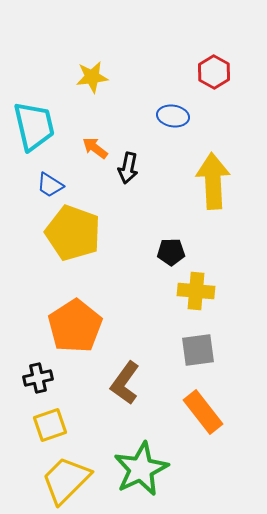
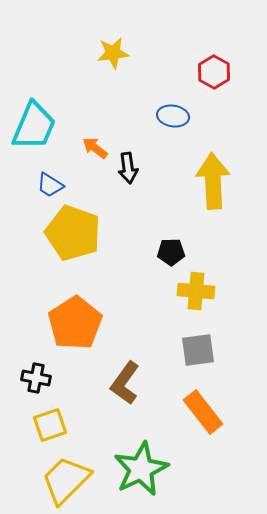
yellow star: moved 21 px right, 24 px up
cyan trapezoid: rotated 36 degrees clockwise
black arrow: rotated 20 degrees counterclockwise
orange pentagon: moved 3 px up
black cross: moved 2 px left; rotated 24 degrees clockwise
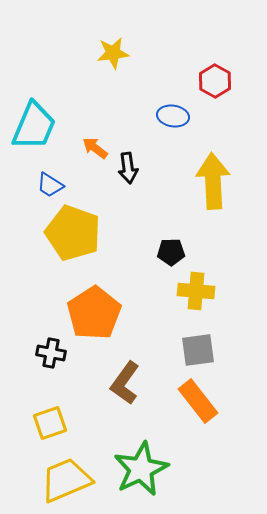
red hexagon: moved 1 px right, 9 px down
orange pentagon: moved 19 px right, 10 px up
black cross: moved 15 px right, 25 px up
orange rectangle: moved 5 px left, 11 px up
yellow square: moved 2 px up
yellow trapezoid: rotated 22 degrees clockwise
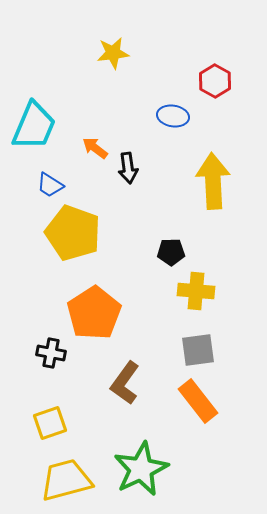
yellow trapezoid: rotated 8 degrees clockwise
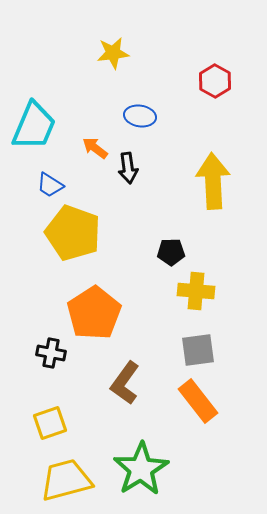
blue ellipse: moved 33 px left
green star: rotated 6 degrees counterclockwise
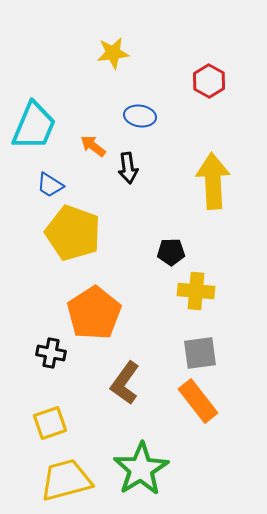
red hexagon: moved 6 px left
orange arrow: moved 2 px left, 2 px up
gray square: moved 2 px right, 3 px down
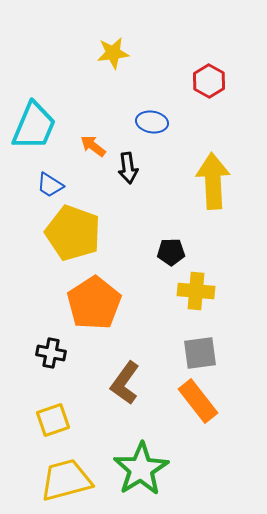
blue ellipse: moved 12 px right, 6 px down
orange pentagon: moved 10 px up
yellow square: moved 3 px right, 3 px up
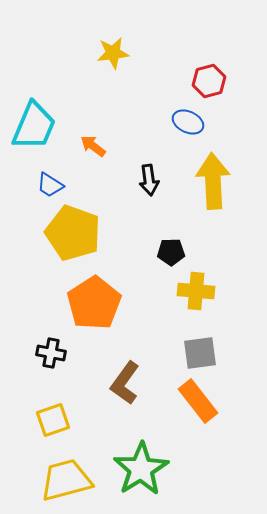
red hexagon: rotated 16 degrees clockwise
blue ellipse: moved 36 px right; rotated 16 degrees clockwise
black arrow: moved 21 px right, 12 px down
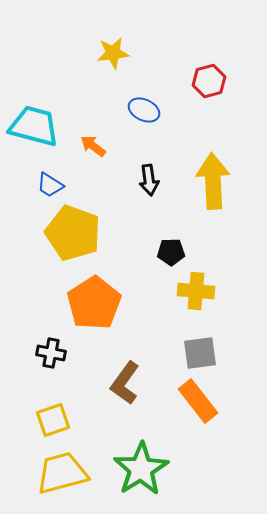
blue ellipse: moved 44 px left, 12 px up
cyan trapezoid: rotated 98 degrees counterclockwise
yellow trapezoid: moved 4 px left, 7 px up
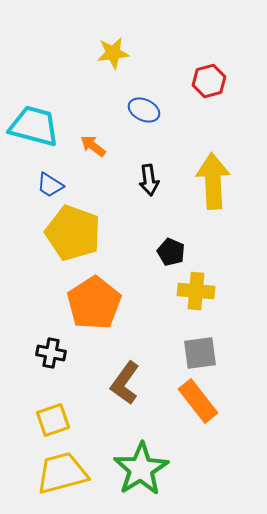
black pentagon: rotated 24 degrees clockwise
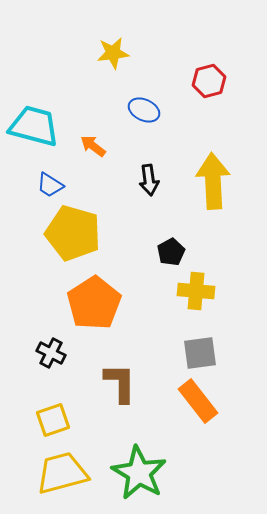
yellow pentagon: rotated 4 degrees counterclockwise
black pentagon: rotated 20 degrees clockwise
black cross: rotated 16 degrees clockwise
brown L-shape: moved 5 px left; rotated 144 degrees clockwise
green star: moved 2 px left, 4 px down; rotated 10 degrees counterclockwise
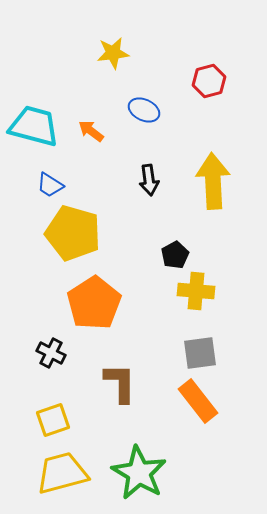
orange arrow: moved 2 px left, 15 px up
black pentagon: moved 4 px right, 3 px down
